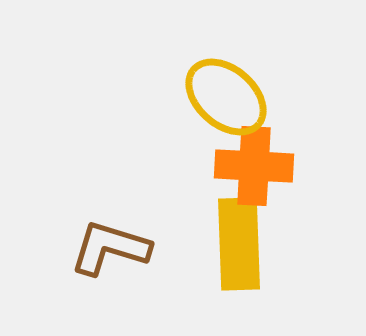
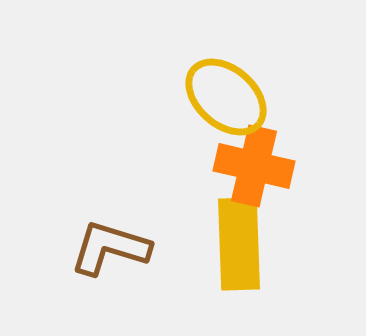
orange cross: rotated 10 degrees clockwise
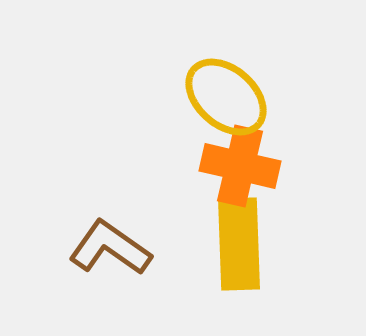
orange cross: moved 14 px left
brown L-shape: rotated 18 degrees clockwise
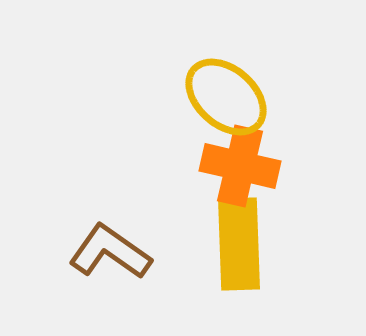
brown L-shape: moved 4 px down
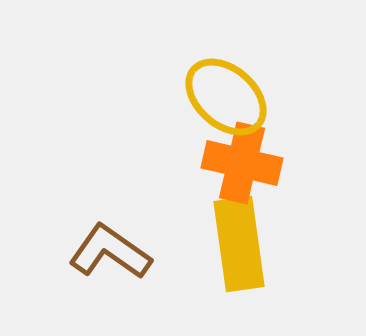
orange cross: moved 2 px right, 3 px up
yellow rectangle: rotated 6 degrees counterclockwise
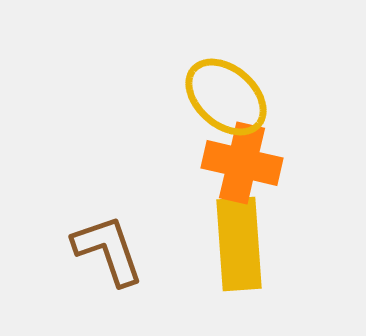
yellow rectangle: rotated 4 degrees clockwise
brown L-shape: moved 2 px left, 2 px up; rotated 36 degrees clockwise
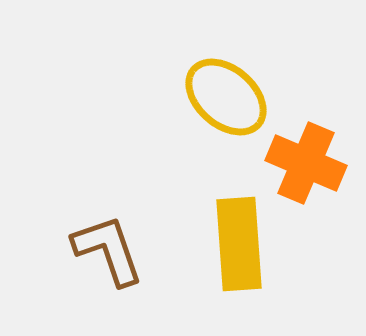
orange cross: moved 64 px right; rotated 10 degrees clockwise
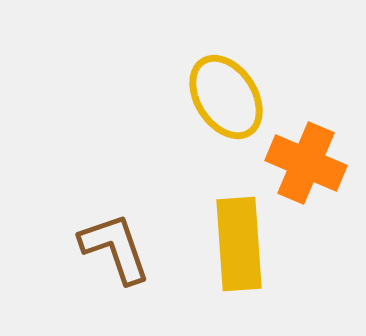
yellow ellipse: rotated 16 degrees clockwise
brown L-shape: moved 7 px right, 2 px up
